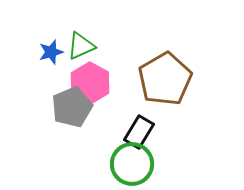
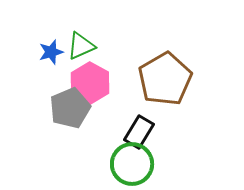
gray pentagon: moved 2 px left, 1 px down
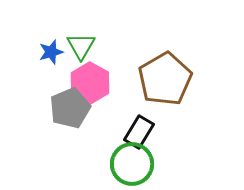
green triangle: rotated 36 degrees counterclockwise
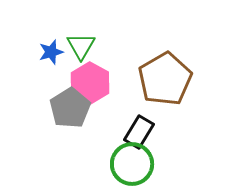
gray pentagon: rotated 9 degrees counterclockwise
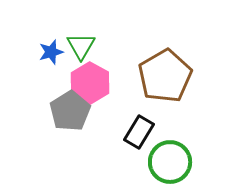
brown pentagon: moved 3 px up
gray pentagon: moved 3 px down
green circle: moved 38 px right, 2 px up
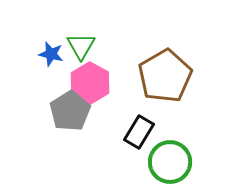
blue star: moved 2 px down; rotated 30 degrees clockwise
